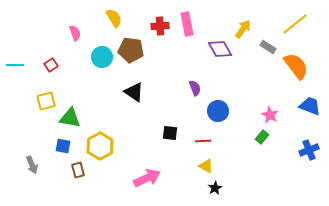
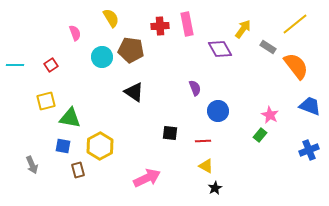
yellow semicircle: moved 3 px left
green rectangle: moved 2 px left, 2 px up
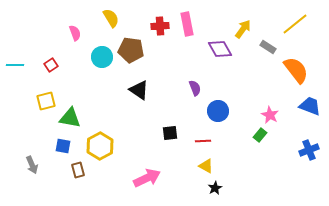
orange semicircle: moved 4 px down
black triangle: moved 5 px right, 2 px up
black square: rotated 14 degrees counterclockwise
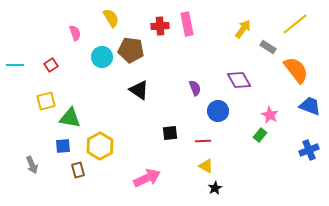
purple diamond: moved 19 px right, 31 px down
blue square: rotated 14 degrees counterclockwise
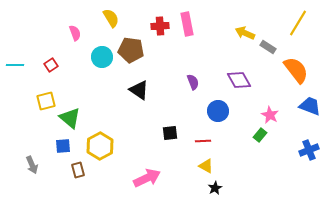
yellow line: moved 3 px right, 1 px up; rotated 20 degrees counterclockwise
yellow arrow: moved 2 px right, 4 px down; rotated 102 degrees counterclockwise
purple semicircle: moved 2 px left, 6 px up
green triangle: rotated 30 degrees clockwise
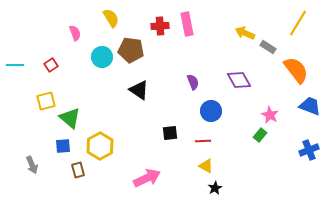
blue circle: moved 7 px left
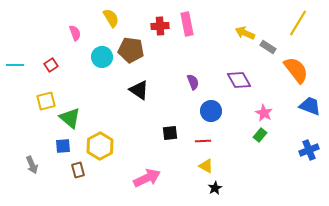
pink star: moved 6 px left, 2 px up
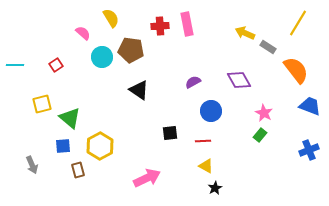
pink semicircle: moved 8 px right; rotated 28 degrees counterclockwise
red square: moved 5 px right
purple semicircle: rotated 98 degrees counterclockwise
yellow square: moved 4 px left, 3 px down
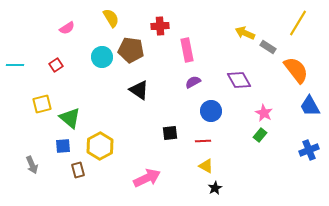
pink rectangle: moved 26 px down
pink semicircle: moved 16 px left, 5 px up; rotated 105 degrees clockwise
blue trapezoid: rotated 140 degrees counterclockwise
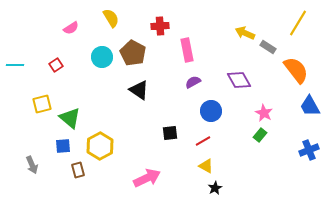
pink semicircle: moved 4 px right
brown pentagon: moved 2 px right, 3 px down; rotated 20 degrees clockwise
red line: rotated 28 degrees counterclockwise
